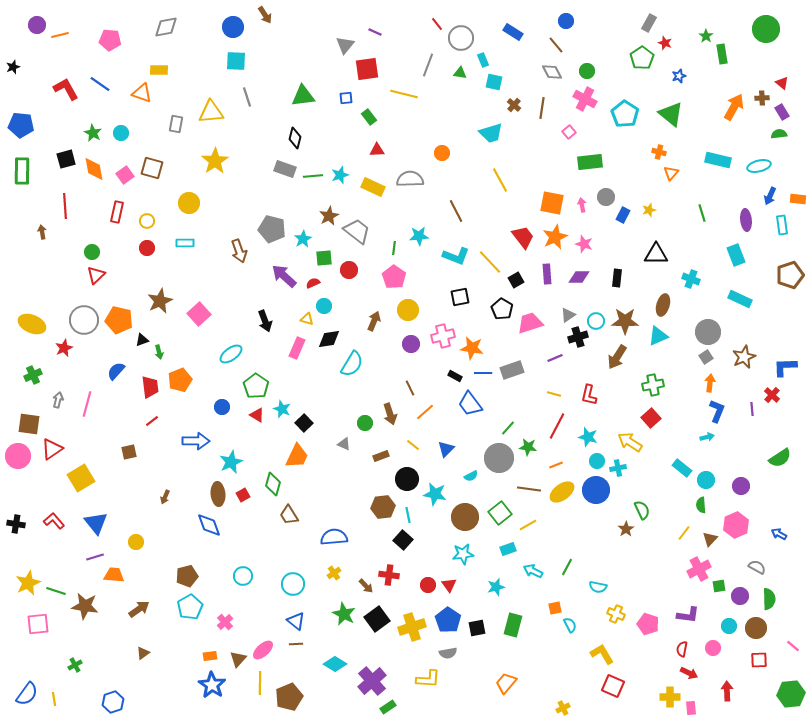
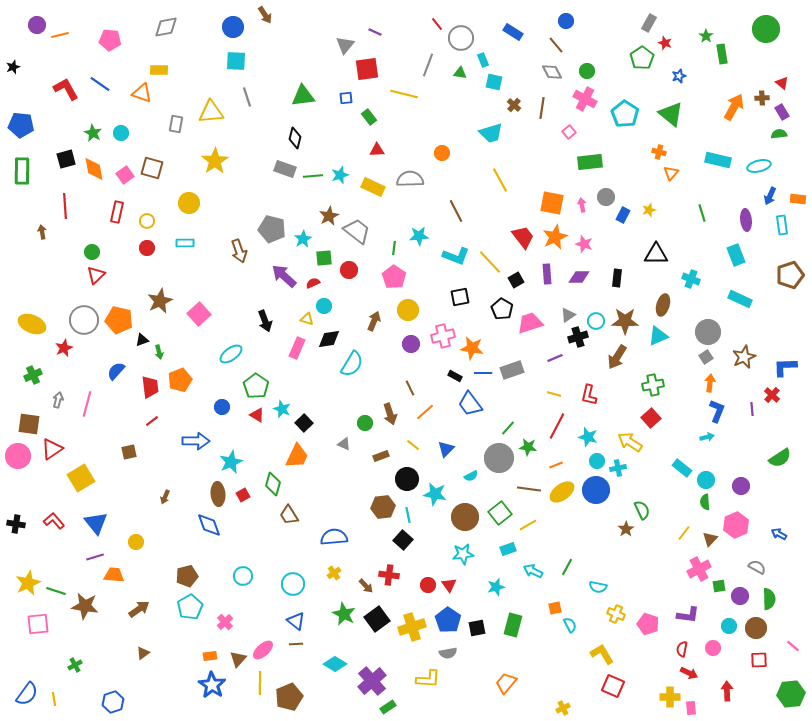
green semicircle at (701, 505): moved 4 px right, 3 px up
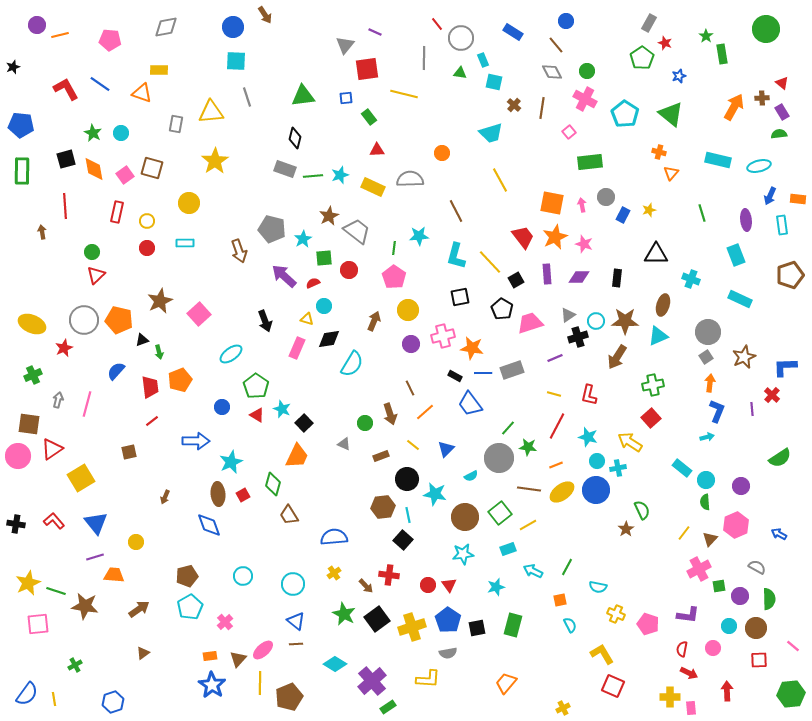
gray line at (428, 65): moved 4 px left, 7 px up; rotated 20 degrees counterclockwise
cyan L-shape at (456, 256): rotated 84 degrees clockwise
orange square at (555, 608): moved 5 px right, 8 px up
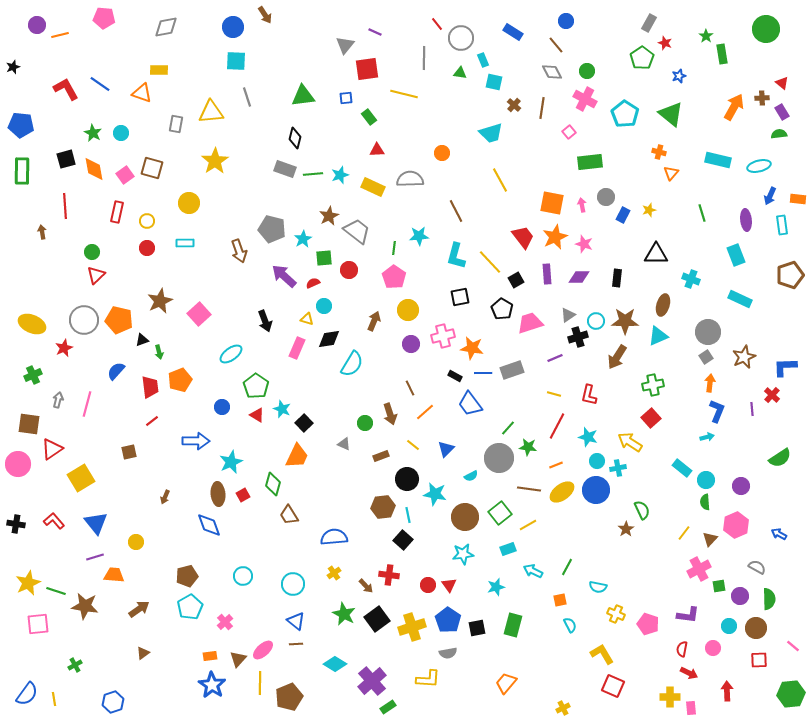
pink pentagon at (110, 40): moved 6 px left, 22 px up
green line at (313, 176): moved 2 px up
pink circle at (18, 456): moved 8 px down
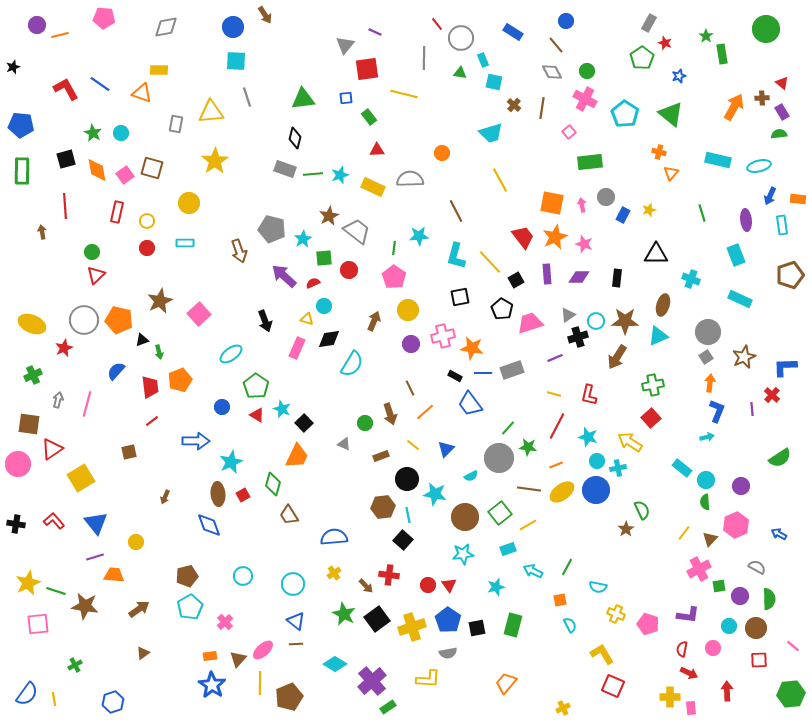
green triangle at (303, 96): moved 3 px down
orange diamond at (94, 169): moved 3 px right, 1 px down
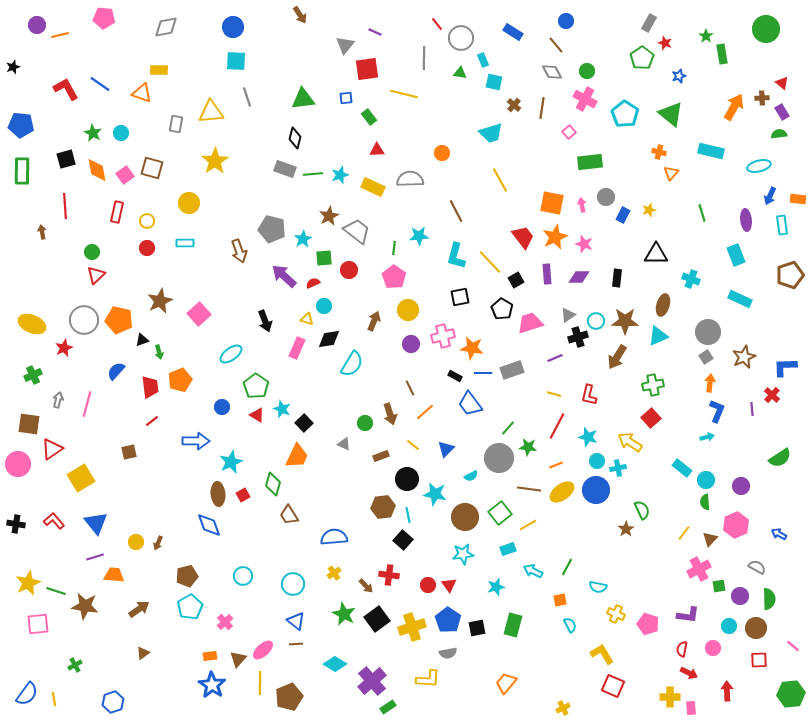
brown arrow at (265, 15): moved 35 px right
cyan rectangle at (718, 160): moved 7 px left, 9 px up
brown arrow at (165, 497): moved 7 px left, 46 px down
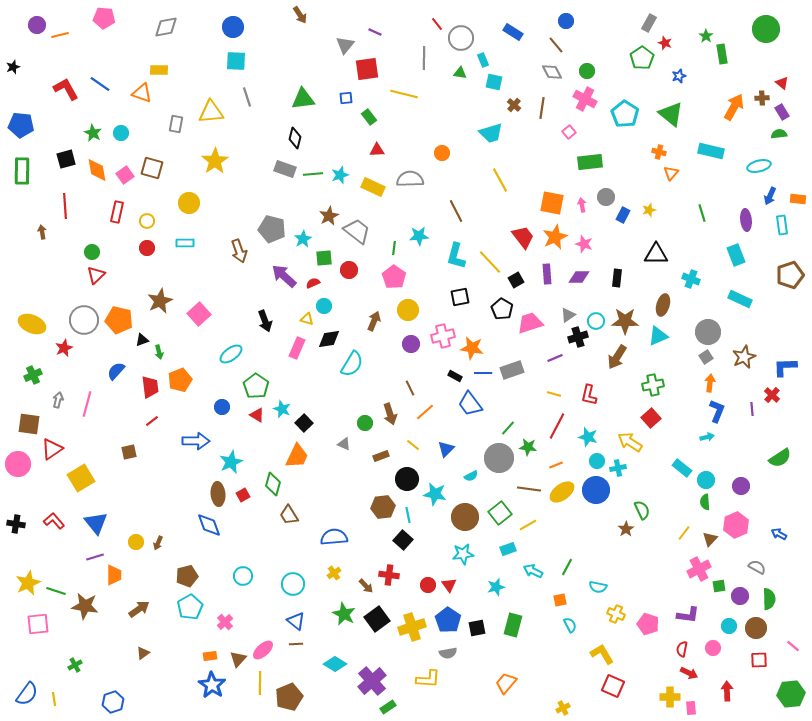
orange trapezoid at (114, 575): rotated 85 degrees clockwise
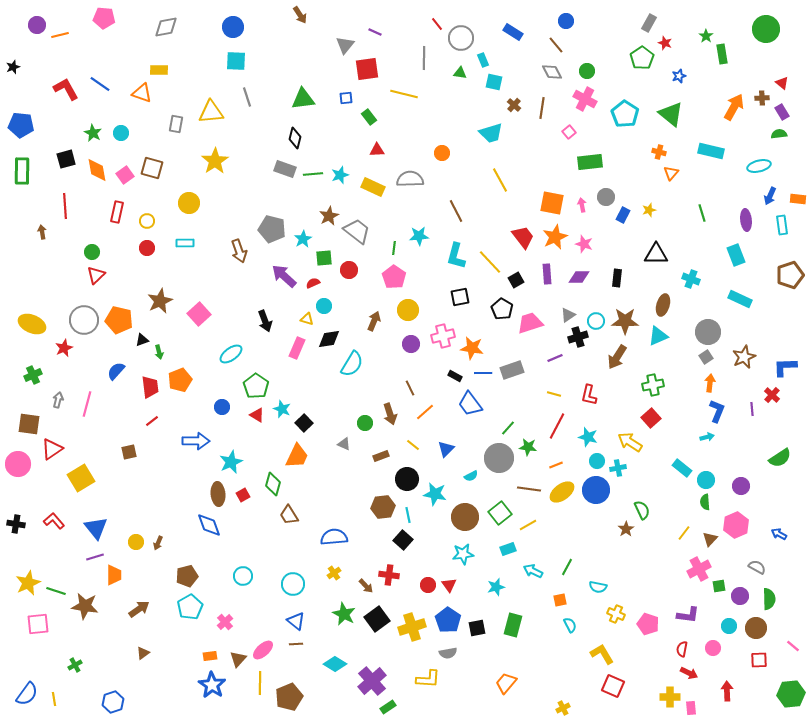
blue triangle at (96, 523): moved 5 px down
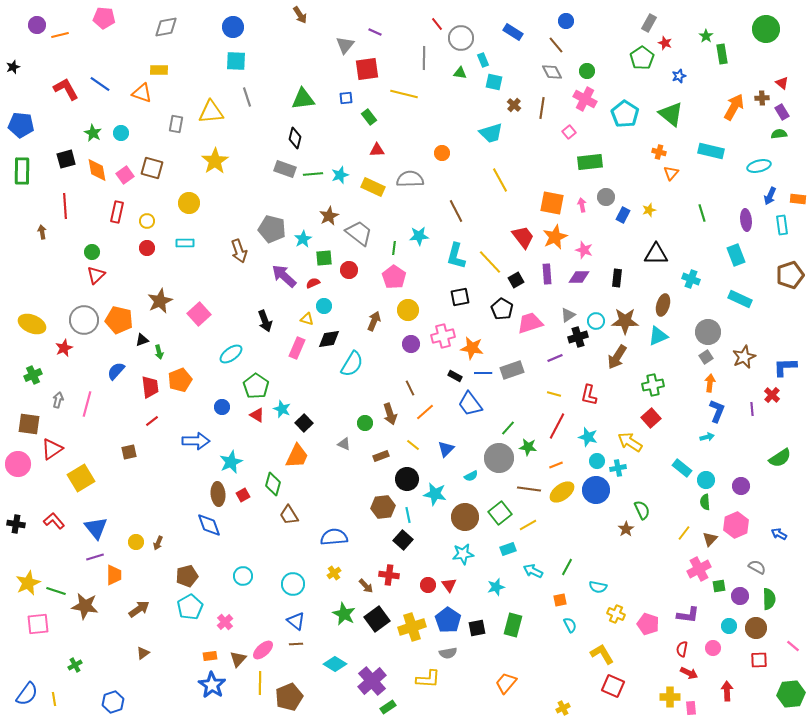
gray trapezoid at (357, 231): moved 2 px right, 2 px down
pink star at (584, 244): moved 6 px down
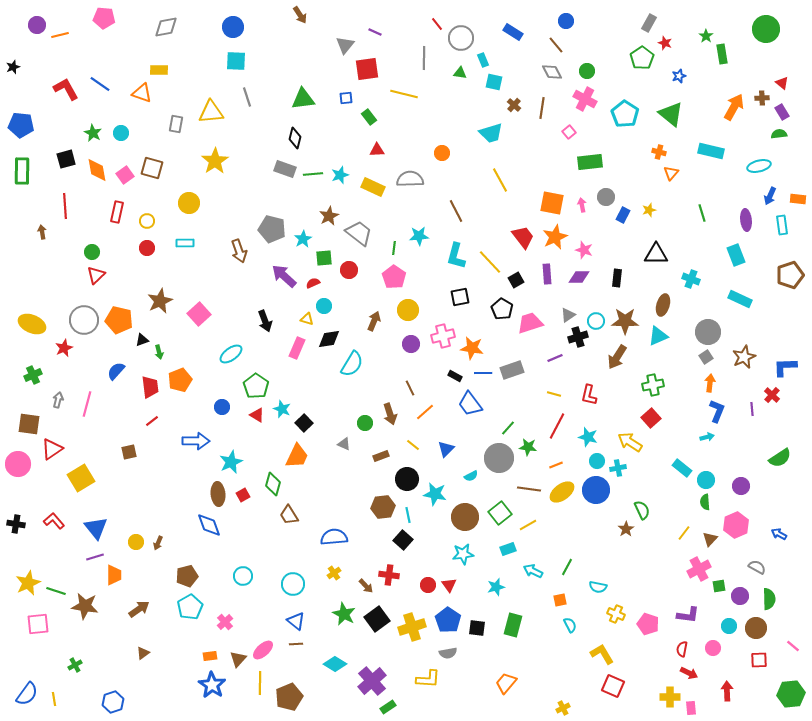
black square at (477, 628): rotated 18 degrees clockwise
